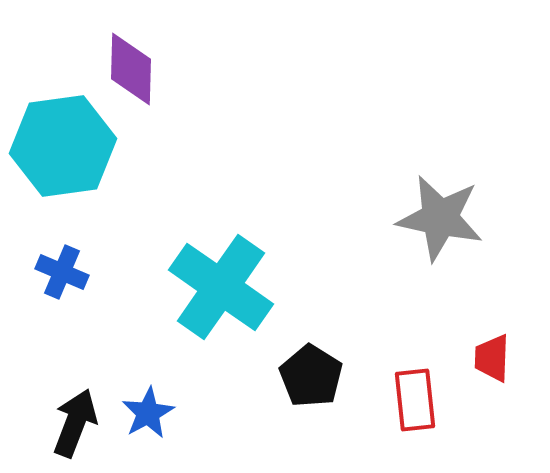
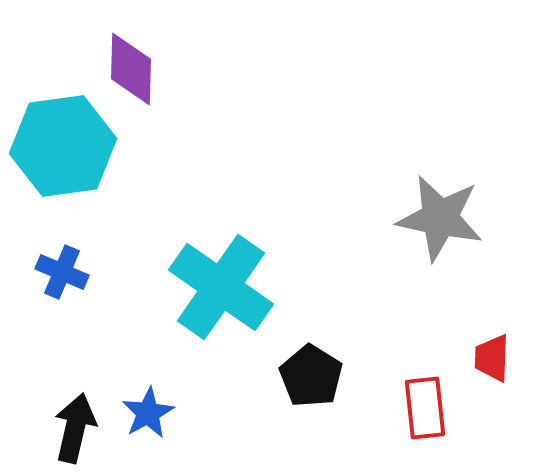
red rectangle: moved 10 px right, 8 px down
black arrow: moved 5 px down; rotated 8 degrees counterclockwise
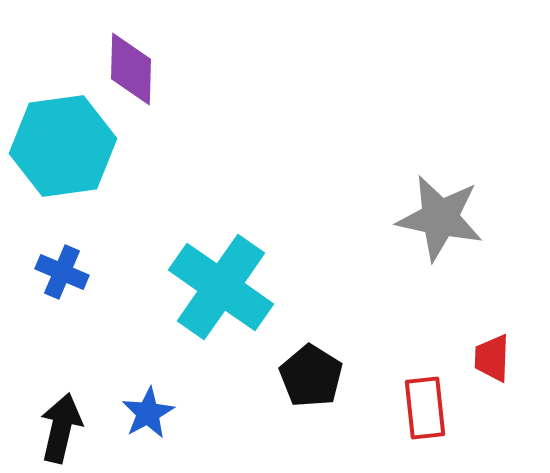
black arrow: moved 14 px left
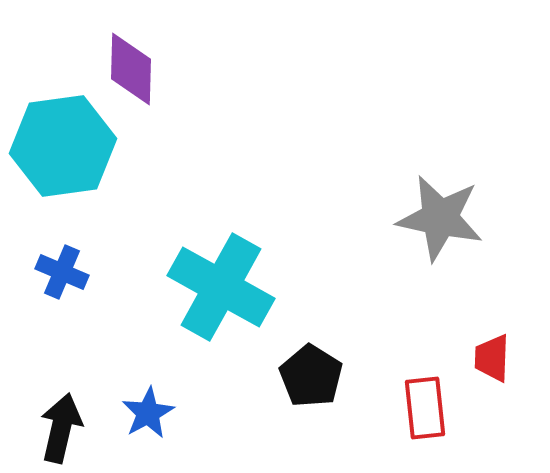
cyan cross: rotated 6 degrees counterclockwise
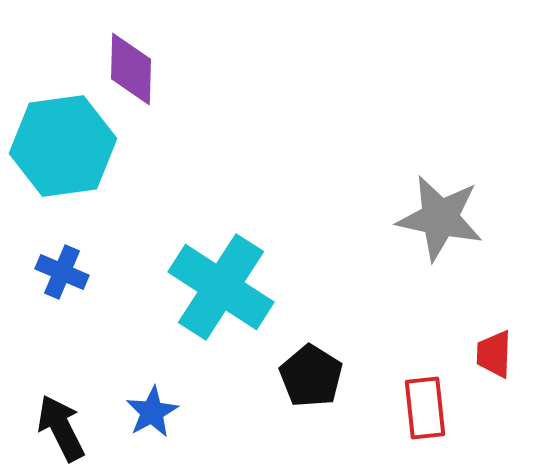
cyan cross: rotated 4 degrees clockwise
red trapezoid: moved 2 px right, 4 px up
blue star: moved 4 px right, 1 px up
black arrow: rotated 40 degrees counterclockwise
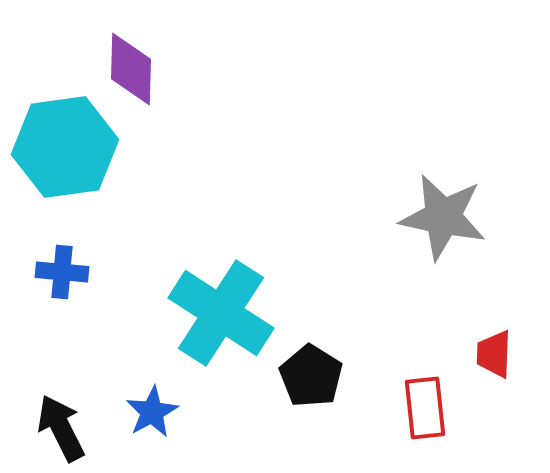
cyan hexagon: moved 2 px right, 1 px down
gray star: moved 3 px right, 1 px up
blue cross: rotated 18 degrees counterclockwise
cyan cross: moved 26 px down
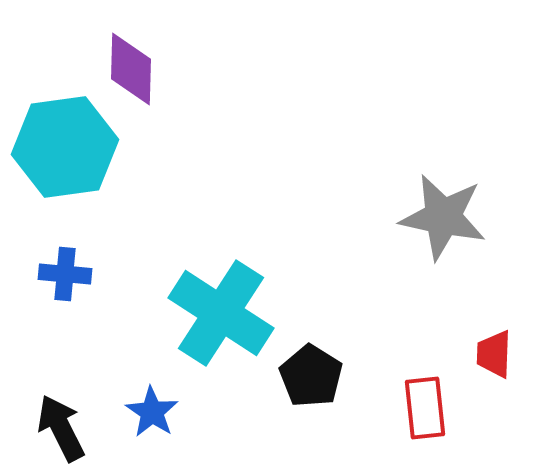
blue cross: moved 3 px right, 2 px down
blue star: rotated 10 degrees counterclockwise
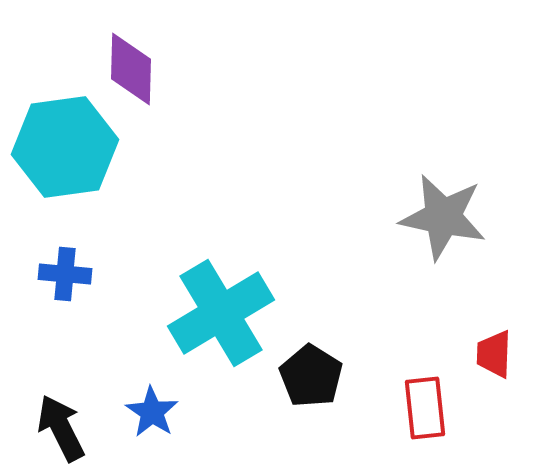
cyan cross: rotated 26 degrees clockwise
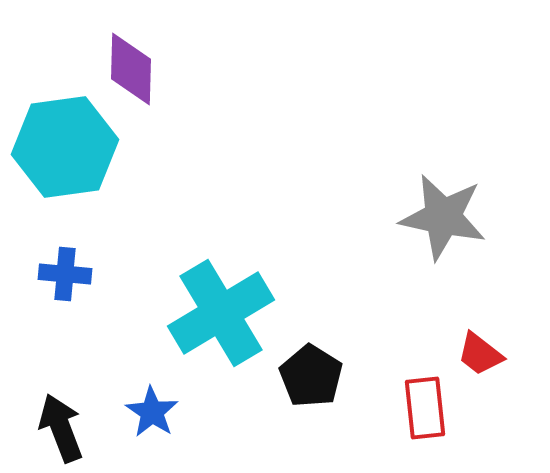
red trapezoid: moved 14 px left; rotated 54 degrees counterclockwise
black arrow: rotated 6 degrees clockwise
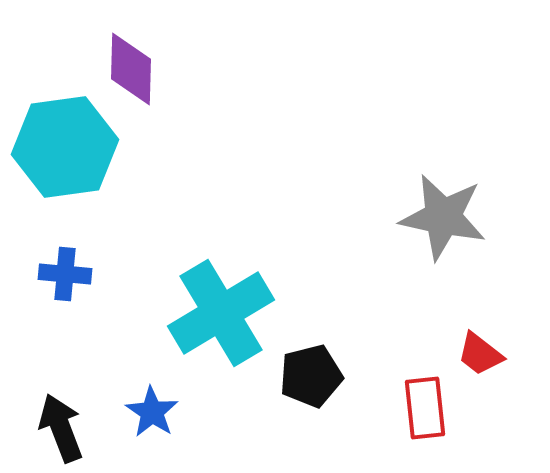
black pentagon: rotated 26 degrees clockwise
